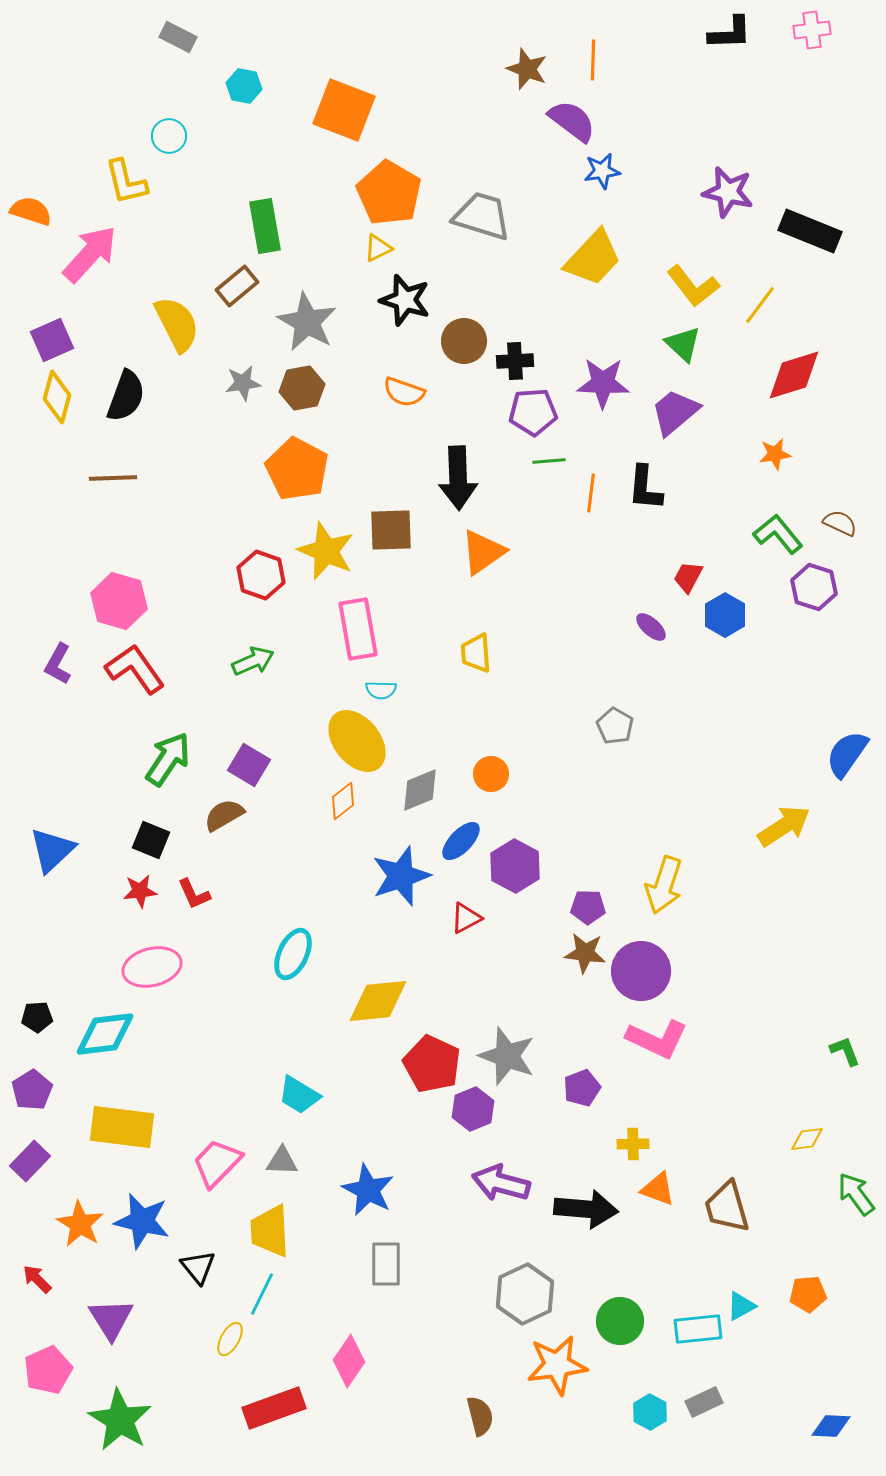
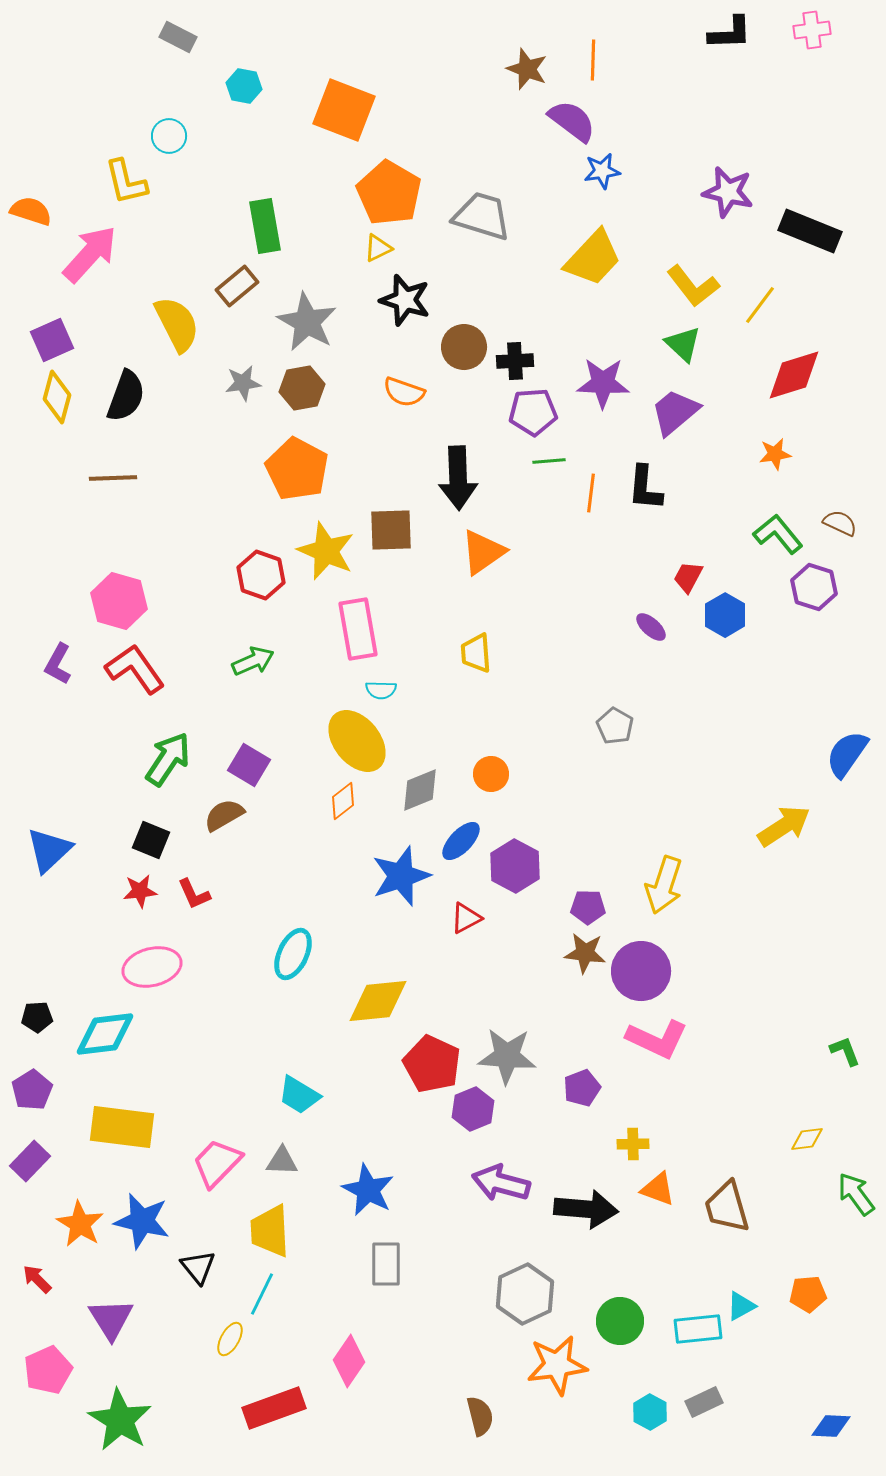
brown circle at (464, 341): moved 6 px down
blue triangle at (52, 850): moved 3 px left
gray star at (507, 1056): rotated 16 degrees counterclockwise
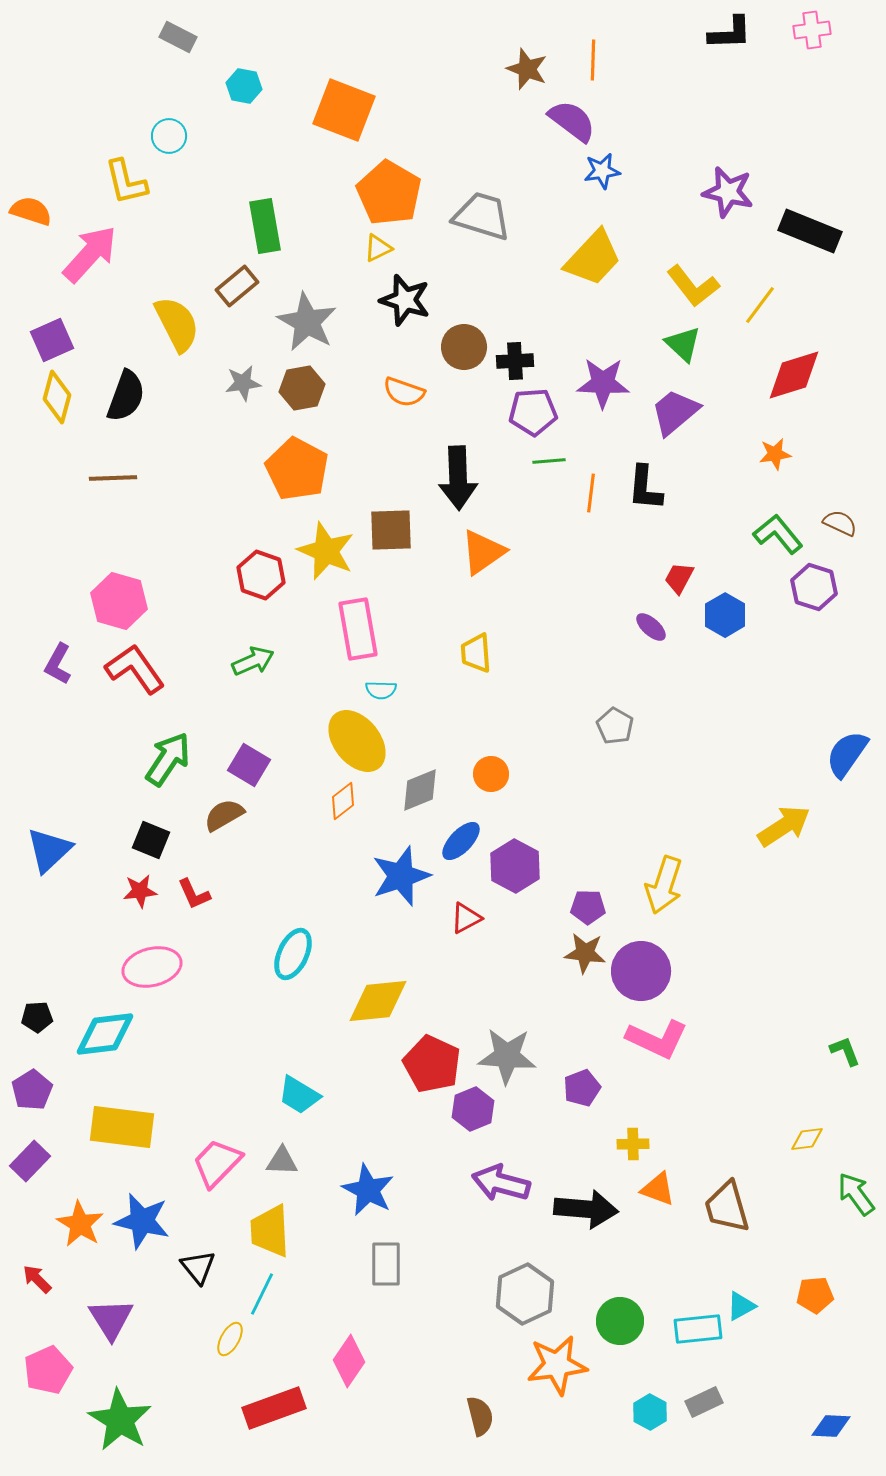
red trapezoid at (688, 577): moved 9 px left, 1 px down
orange pentagon at (808, 1294): moved 7 px right, 1 px down
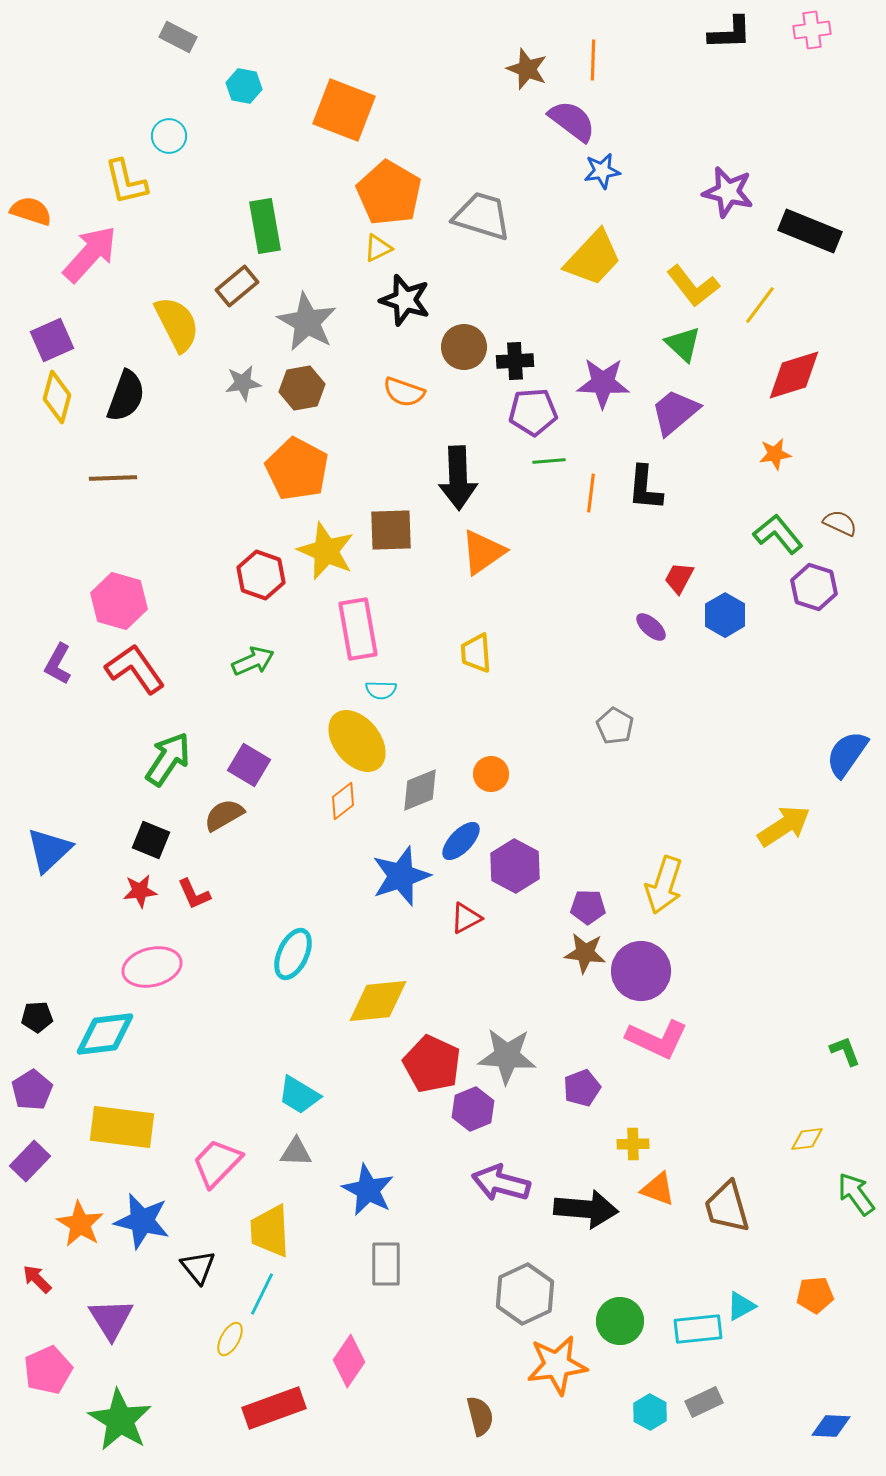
gray triangle at (282, 1161): moved 14 px right, 9 px up
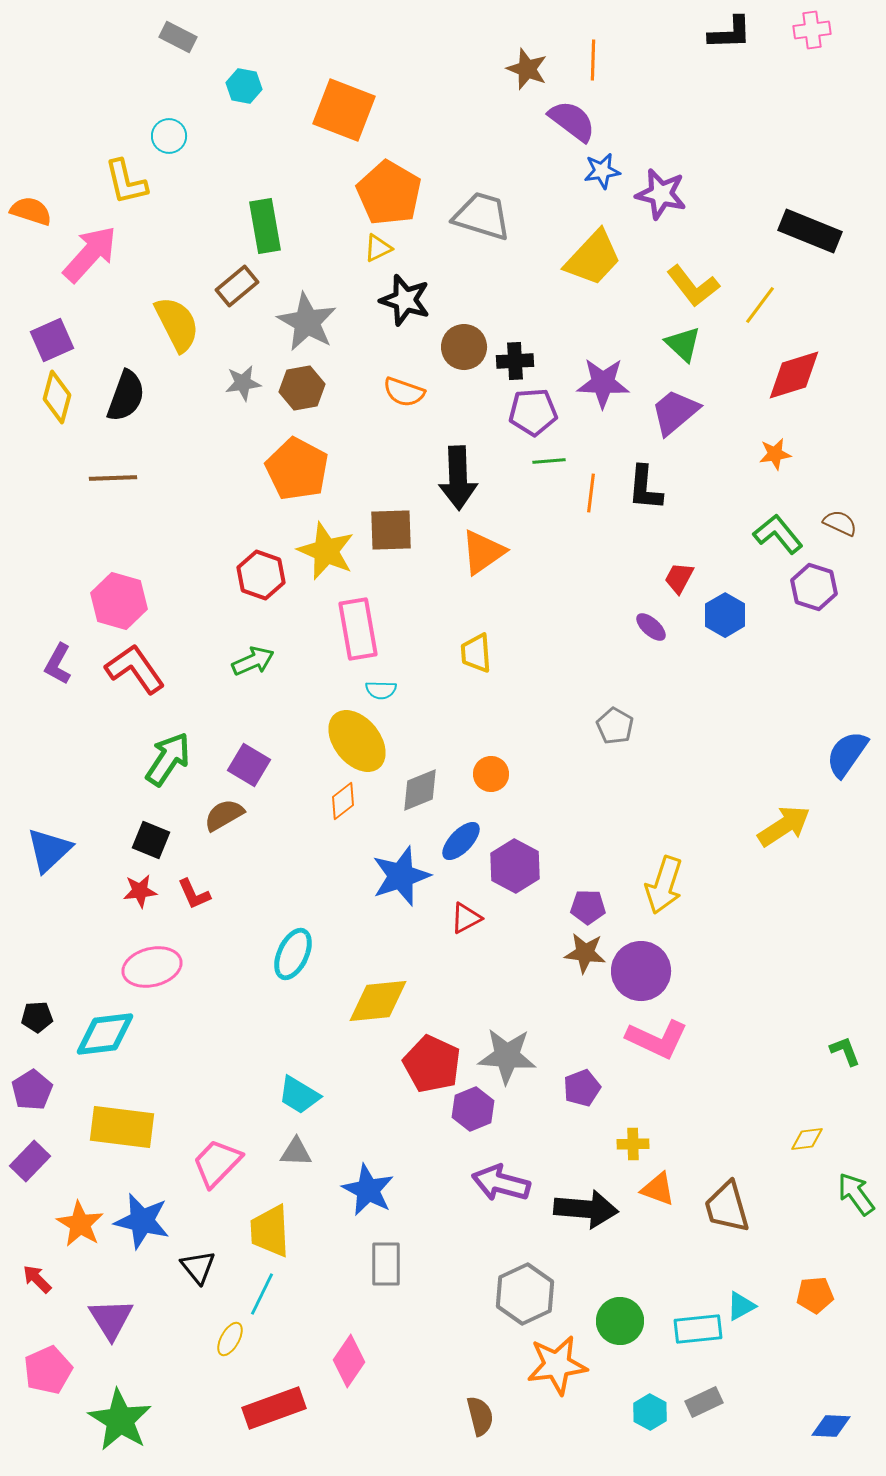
purple star at (728, 192): moved 67 px left, 2 px down
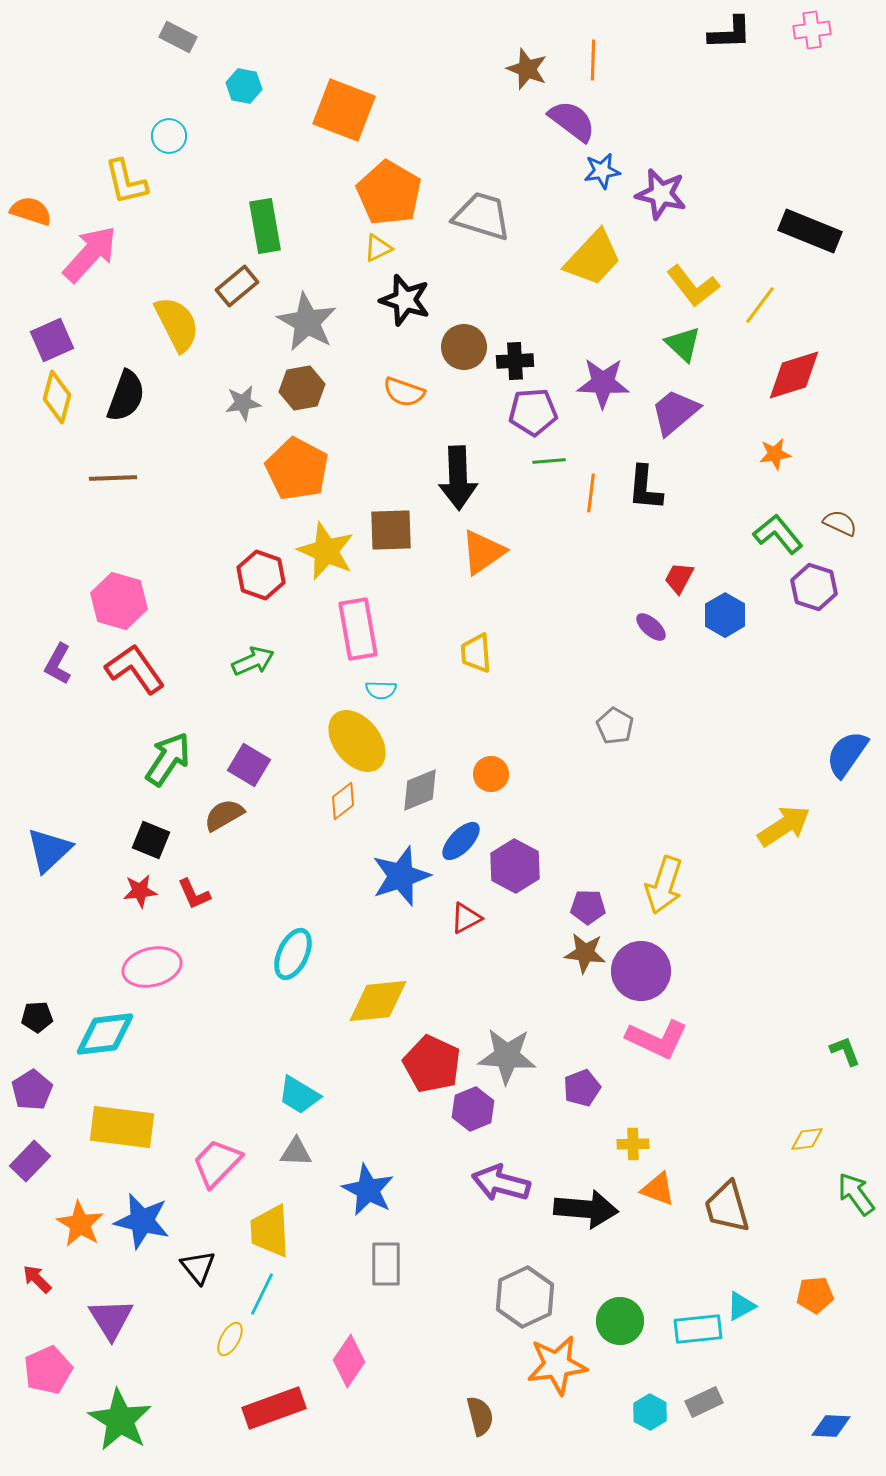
gray star at (243, 383): moved 20 px down
gray hexagon at (525, 1294): moved 3 px down
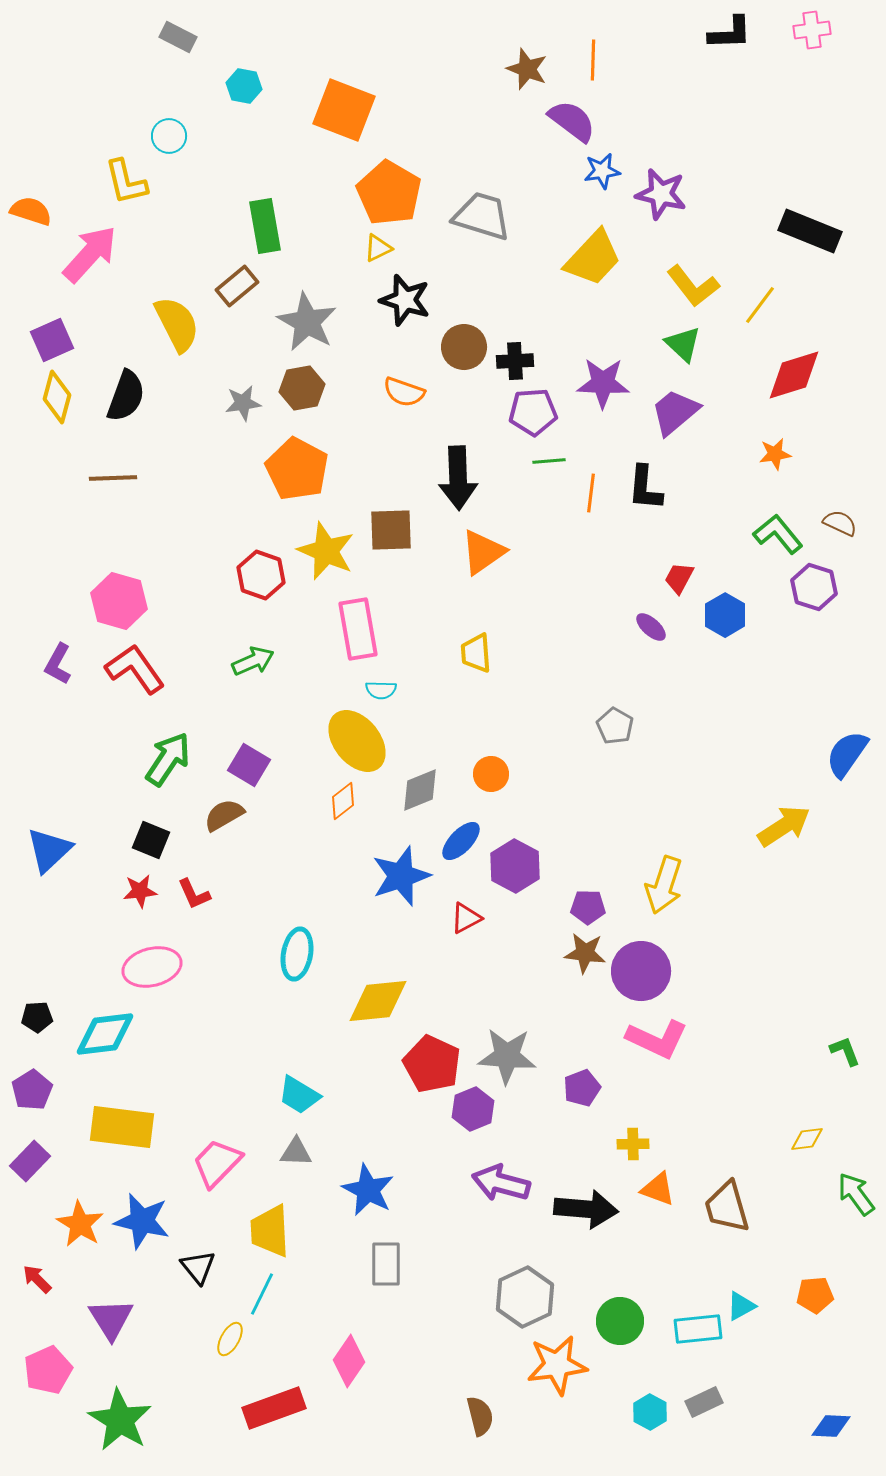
cyan ellipse at (293, 954): moved 4 px right; rotated 15 degrees counterclockwise
